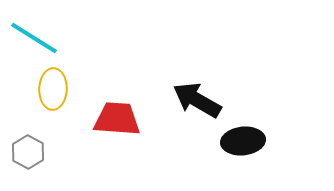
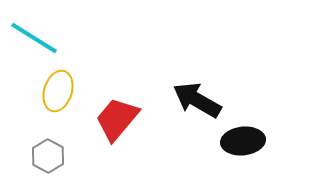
yellow ellipse: moved 5 px right, 2 px down; rotated 15 degrees clockwise
red trapezoid: rotated 54 degrees counterclockwise
gray hexagon: moved 20 px right, 4 px down
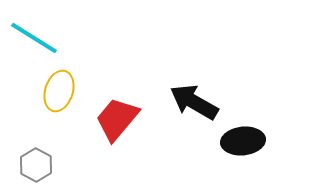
yellow ellipse: moved 1 px right
black arrow: moved 3 px left, 2 px down
gray hexagon: moved 12 px left, 9 px down
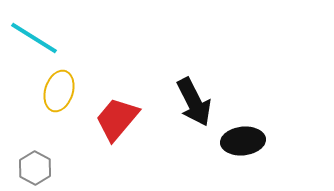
black arrow: rotated 147 degrees counterclockwise
gray hexagon: moved 1 px left, 3 px down
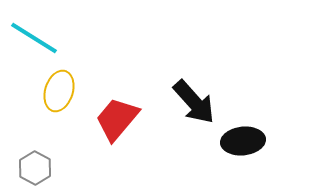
black arrow: rotated 15 degrees counterclockwise
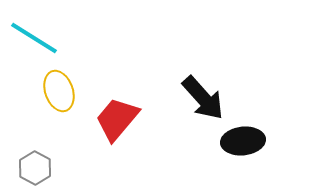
yellow ellipse: rotated 36 degrees counterclockwise
black arrow: moved 9 px right, 4 px up
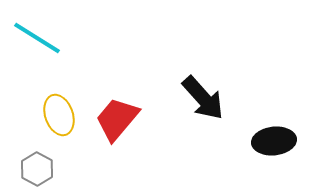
cyan line: moved 3 px right
yellow ellipse: moved 24 px down
black ellipse: moved 31 px right
gray hexagon: moved 2 px right, 1 px down
